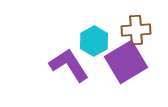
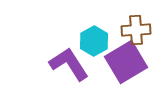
purple L-shape: moved 1 px up
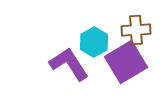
cyan hexagon: moved 1 px down
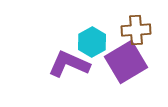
cyan hexagon: moved 2 px left
purple L-shape: rotated 33 degrees counterclockwise
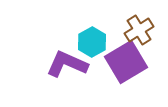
brown cross: moved 3 px right; rotated 28 degrees counterclockwise
purple L-shape: moved 2 px left
